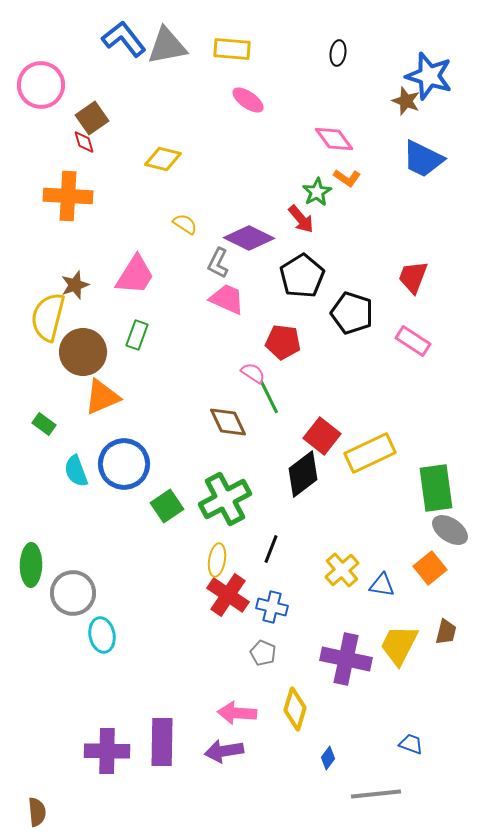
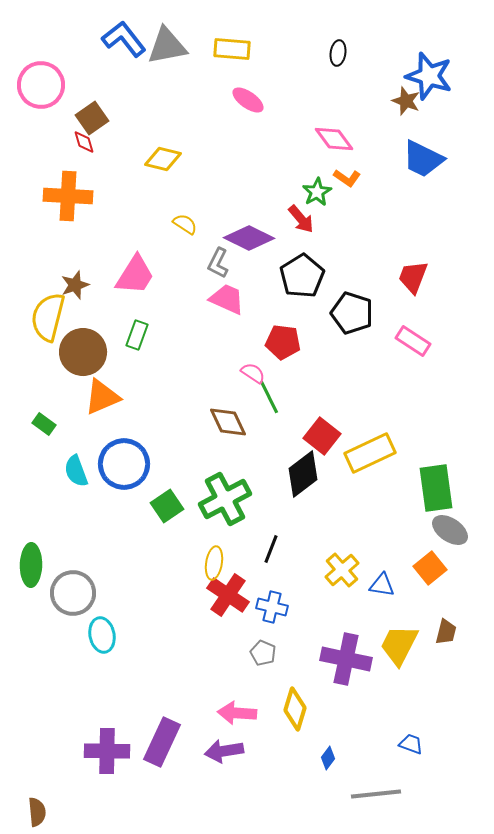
yellow ellipse at (217, 560): moved 3 px left, 3 px down
purple rectangle at (162, 742): rotated 24 degrees clockwise
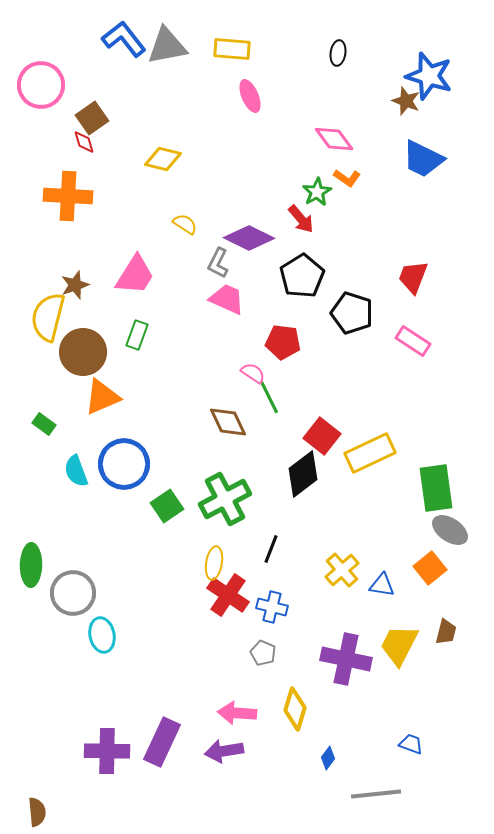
pink ellipse at (248, 100): moved 2 px right, 4 px up; rotated 32 degrees clockwise
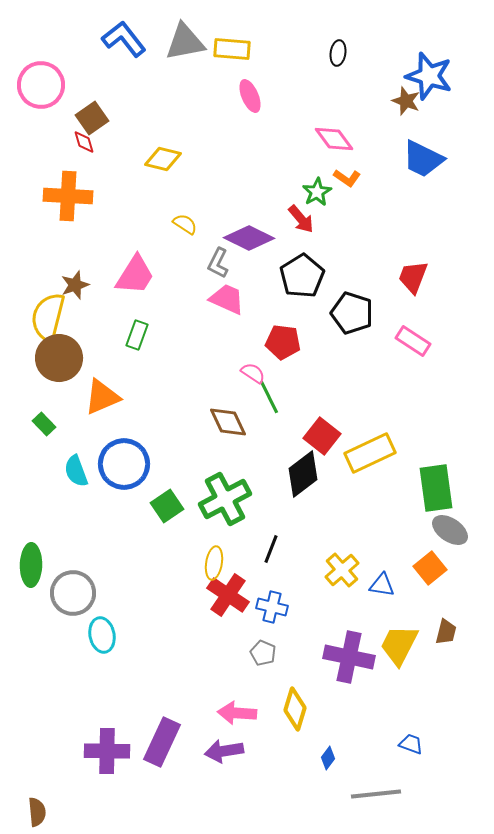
gray triangle at (167, 46): moved 18 px right, 4 px up
brown circle at (83, 352): moved 24 px left, 6 px down
green rectangle at (44, 424): rotated 10 degrees clockwise
purple cross at (346, 659): moved 3 px right, 2 px up
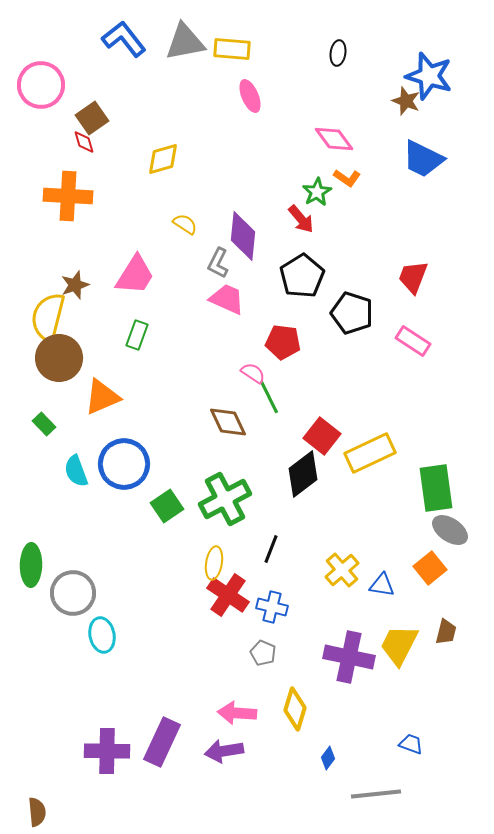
yellow diamond at (163, 159): rotated 30 degrees counterclockwise
purple diamond at (249, 238): moved 6 px left, 2 px up; rotated 69 degrees clockwise
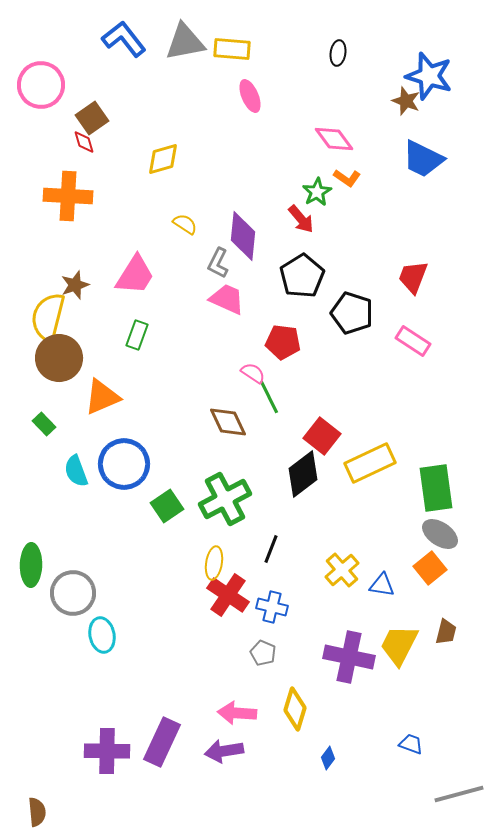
yellow rectangle at (370, 453): moved 10 px down
gray ellipse at (450, 530): moved 10 px left, 4 px down
gray line at (376, 794): moved 83 px right; rotated 9 degrees counterclockwise
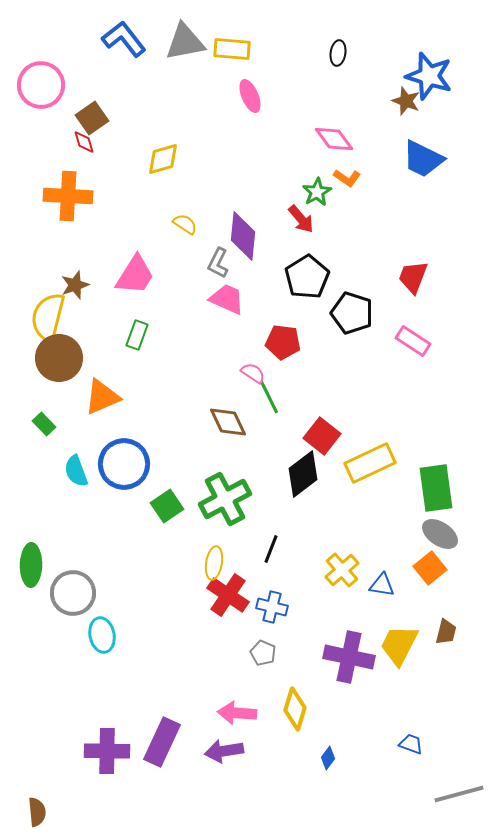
black pentagon at (302, 276): moved 5 px right, 1 px down
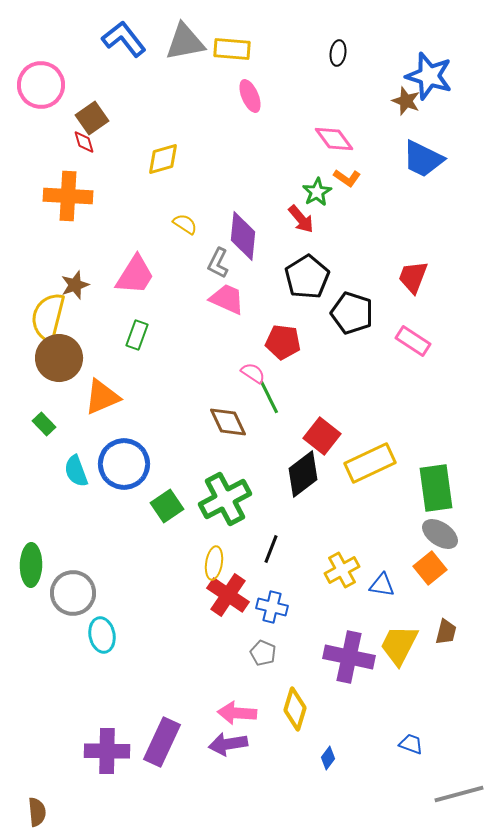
yellow cross at (342, 570): rotated 12 degrees clockwise
purple arrow at (224, 751): moved 4 px right, 7 px up
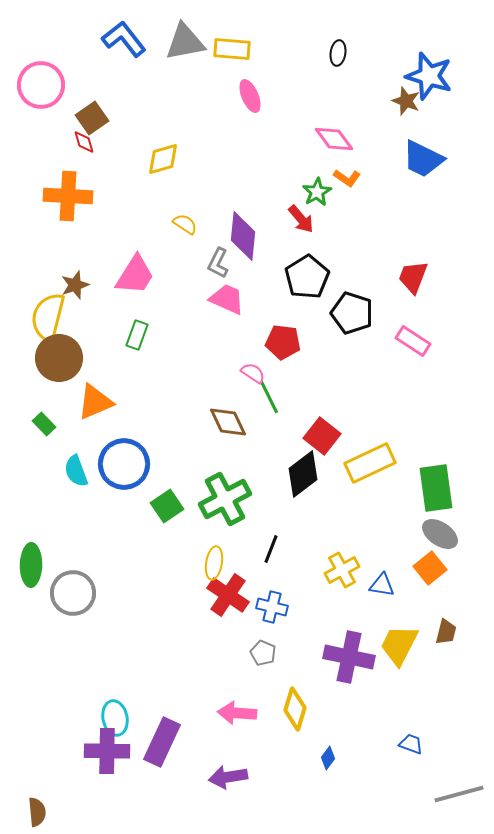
orange triangle at (102, 397): moved 7 px left, 5 px down
cyan ellipse at (102, 635): moved 13 px right, 83 px down
purple arrow at (228, 744): moved 33 px down
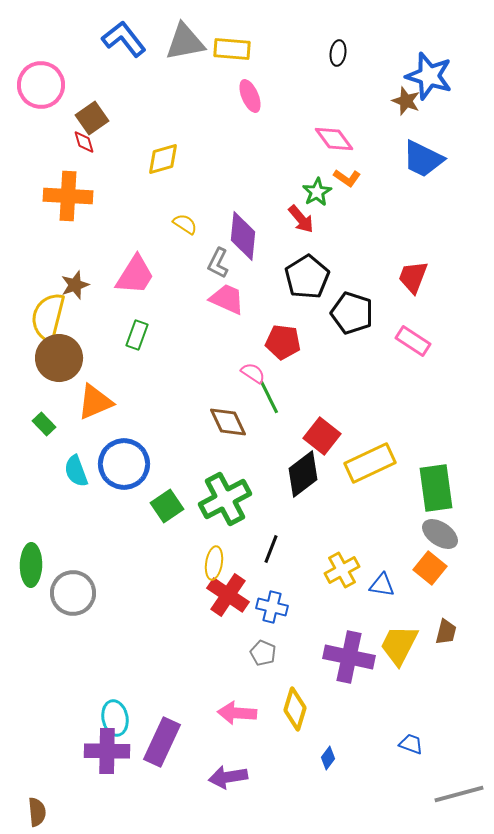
orange square at (430, 568): rotated 12 degrees counterclockwise
